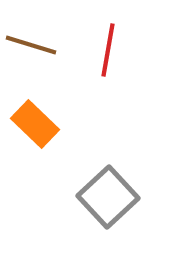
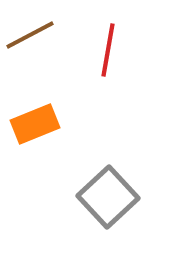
brown line: moved 1 px left, 10 px up; rotated 45 degrees counterclockwise
orange rectangle: rotated 66 degrees counterclockwise
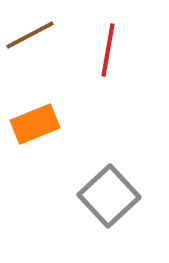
gray square: moved 1 px right, 1 px up
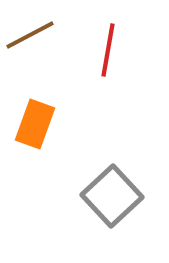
orange rectangle: rotated 48 degrees counterclockwise
gray square: moved 3 px right
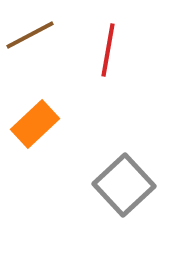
orange rectangle: rotated 27 degrees clockwise
gray square: moved 12 px right, 11 px up
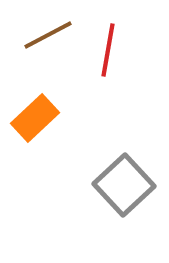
brown line: moved 18 px right
orange rectangle: moved 6 px up
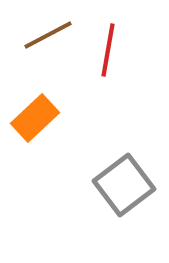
gray square: rotated 6 degrees clockwise
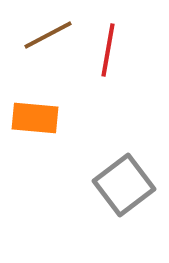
orange rectangle: rotated 48 degrees clockwise
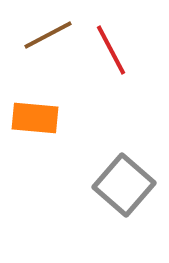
red line: moved 3 px right; rotated 38 degrees counterclockwise
gray square: rotated 12 degrees counterclockwise
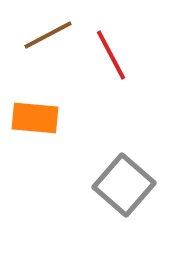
red line: moved 5 px down
